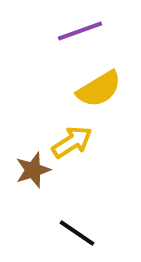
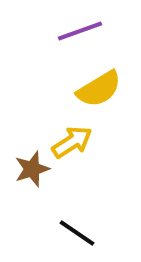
brown star: moved 1 px left, 1 px up
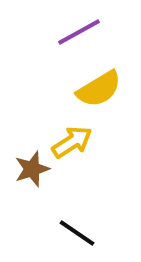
purple line: moved 1 px left, 1 px down; rotated 9 degrees counterclockwise
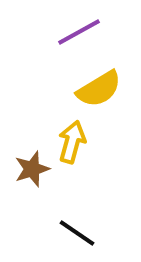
yellow arrow: rotated 42 degrees counterclockwise
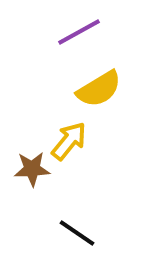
yellow arrow: moved 3 px left, 1 px up; rotated 24 degrees clockwise
brown star: rotated 15 degrees clockwise
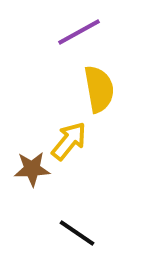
yellow semicircle: rotated 69 degrees counterclockwise
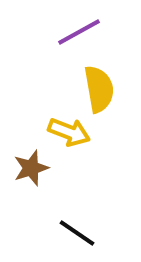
yellow arrow: moved 9 px up; rotated 72 degrees clockwise
brown star: moved 1 px left, 1 px up; rotated 15 degrees counterclockwise
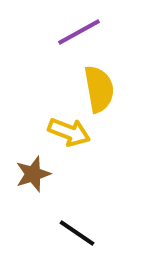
brown star: moved 2 px right, 6 px down
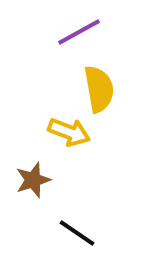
brown star: moved 6 px down
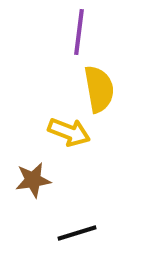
purple line: rotated 54 degrees counterclockwise
brown star: rotated 9 degrees clockwise
black line: rotated 51 degrees counterclockwise
